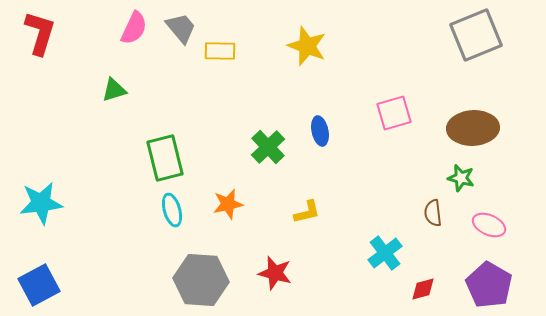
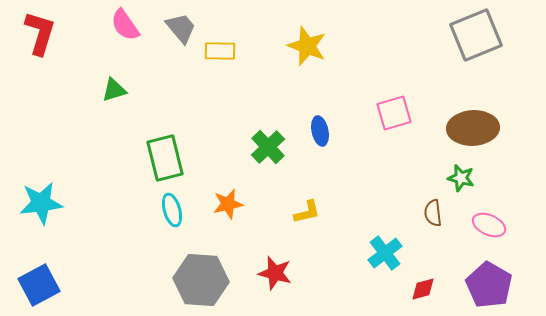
pink semicircle: moved 9 px left, 3 px up; rotated 120 degrees clockwise
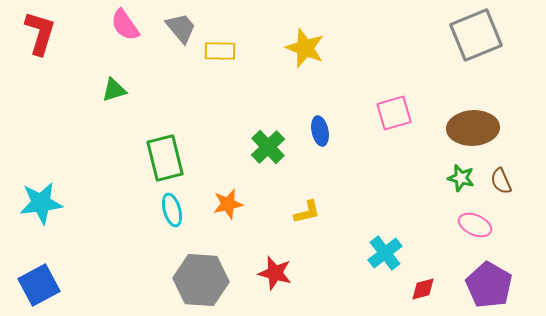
yellow star: moved 2 px left, 2 px down
brown semicircle: moved 68 px right, 32 px up; rotated 16 degrees counterclockwise
pink ellipse: moved 14 px left
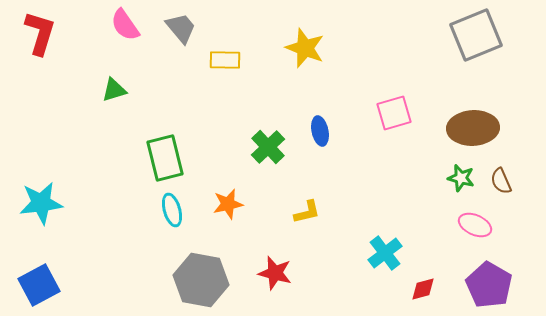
yellow rectangle: moved 5 px right, 9 px down
gray hexagon: rotated 6 degrees clockwise
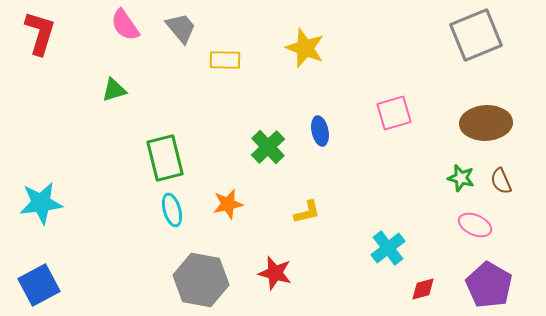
brown ellipse: moved 13 px right, 5 px up
cyan cross: moved 3 px right, 5 px up
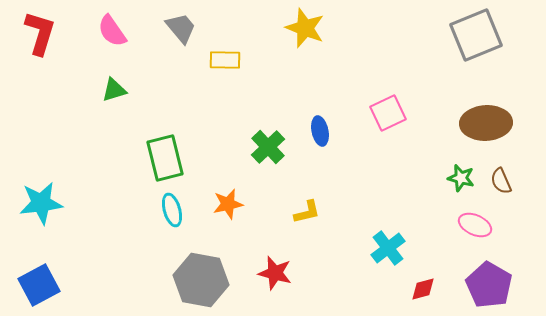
pink semicircle: moved 13 px left, 6 px down
yellow star: moved 20 px up
pink square: moved 6 px left; rotated 9 degrees counterclockwise
